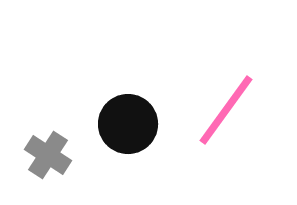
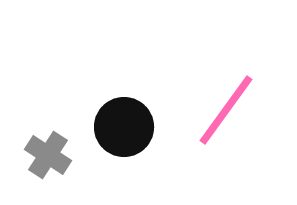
black circle: moved 4 px left, 3 px down
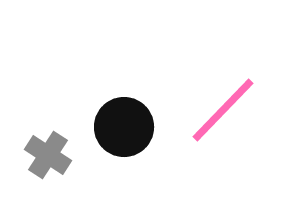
pink line: moved 3 px left; rotated 8 degrees clockwise
